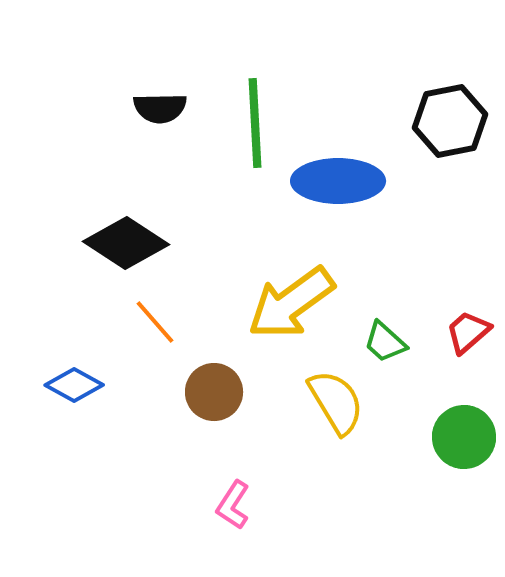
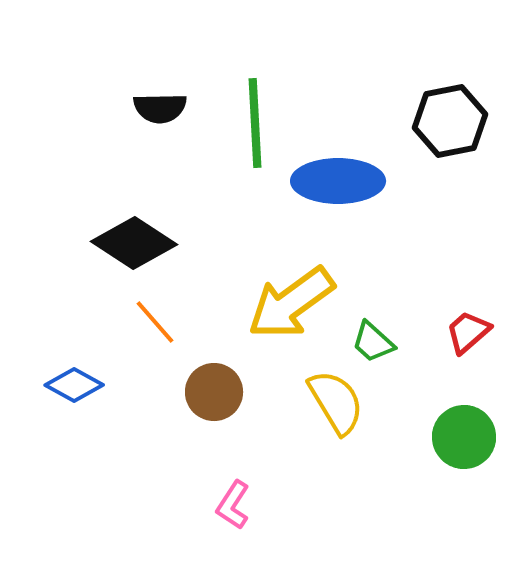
black diamond: moved 8 px right
green trapezoid: moved 12 px left
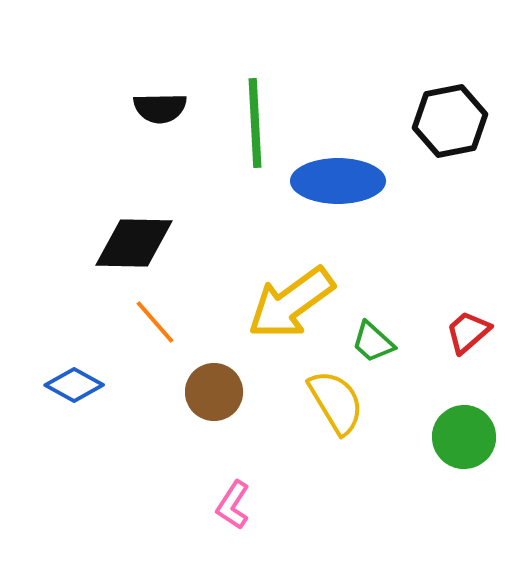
black diamond: rotated 32 degrees counterclockwise
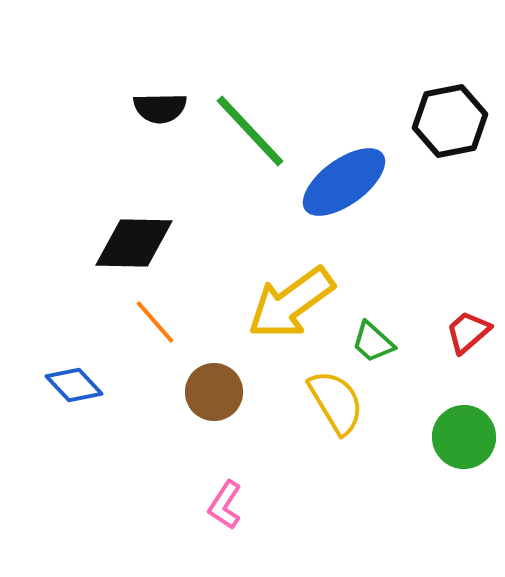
green line: moved 5 px left, 8 px down; rotated 40 degrees counterclockwise
blue ellipse: moved 6 px right, 1 px down; rotated 36 degrees counterclockwise
blue diamond: rotated 18 degrees clockwise
pink L-shape: moved 8 px left
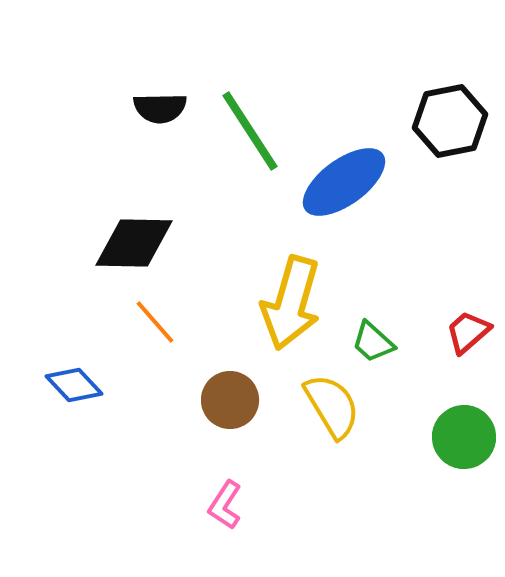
green line: rotated 10 degrees clockwise
yellow arrow: rotated 38 degrees counterclockwise
brown circle: moved 16 px right, 8 px down
yellow semicircle: moved 4 px left, 4 px down
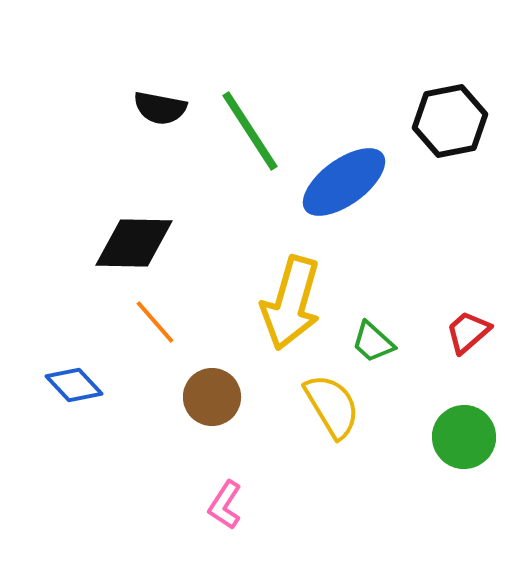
black semicircle: rotated 12 degrees clockwise
brown circle: moved 18 px left, 3 px up
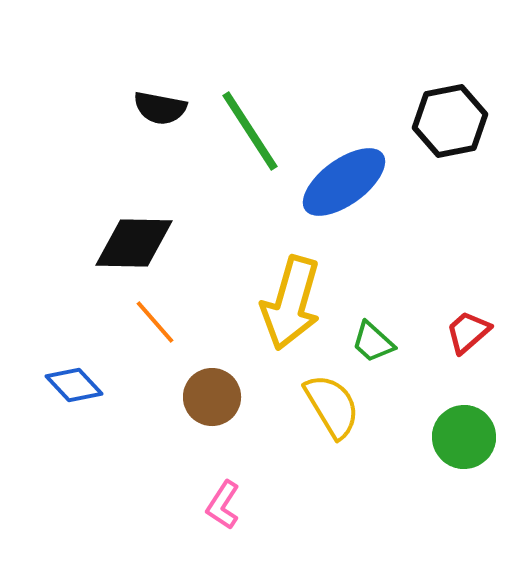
pink L-shape: moved 2 px left
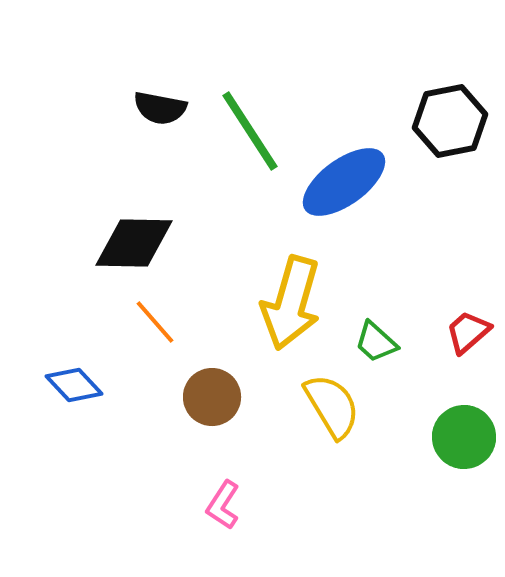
green trapezoid: moved 3 px right
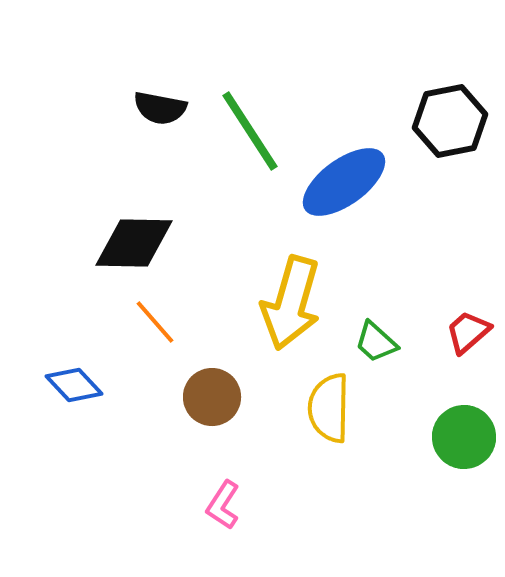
yellow semicircle: moved 3 px left, 2 px down; rotated 148 degrees counterclockwise
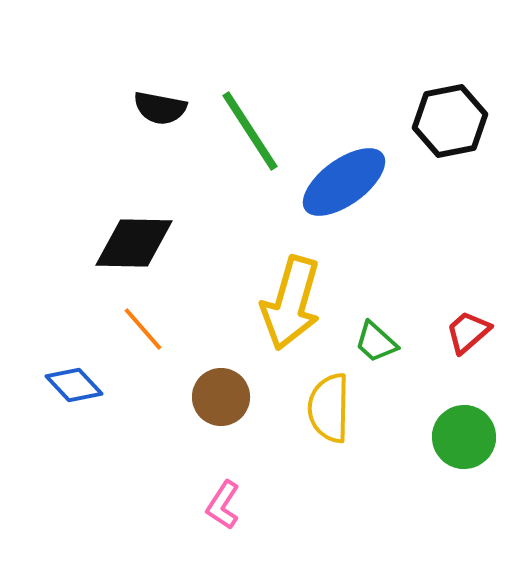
orange line: moved 12 px left, 7 px down
brown circle: moved 9 px right
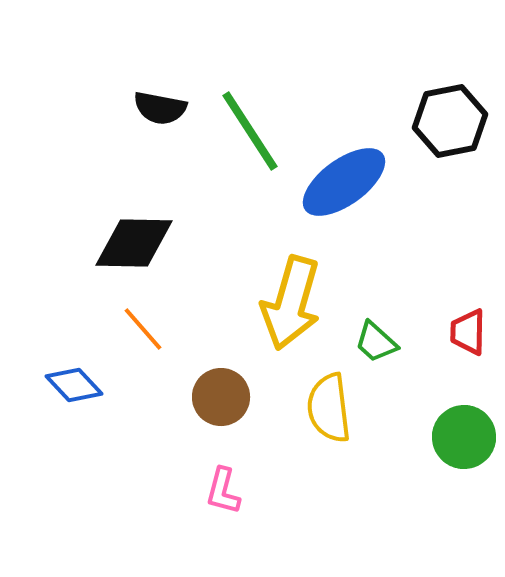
red trapezoid: rotated 48 degrees counterclockwise
yellow semicircle: rotated 8 degrees counterclockwise
pink L-shape: moved 14 px up; rotated 18 degrees counterclockwise
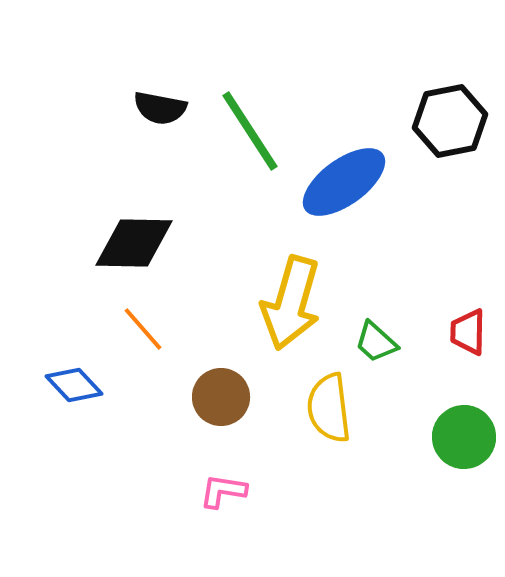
pink L-shape: rotated 84 degrees clockwise
